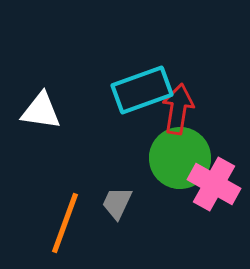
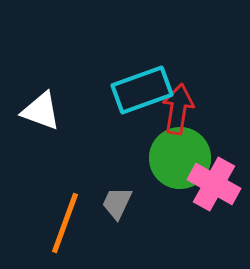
white triangle: rotated 12 degrees clockwise
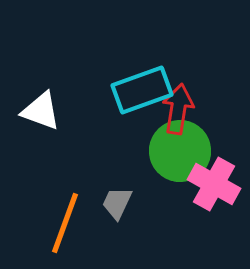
green circle: moved 7 px up
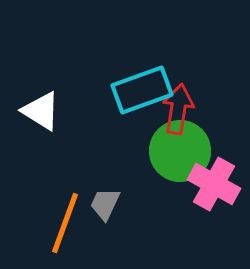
white triangle: rotated 12 degrees clockwise
gray trapezoid: moved 12 px left, 1 px down
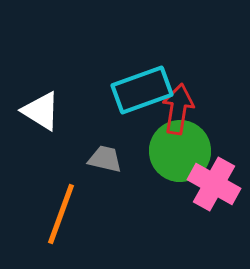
gray trapezoid: moved 45 px up; rotated 78 degrees clockwise
orange line: moved 4 px left, 9 px up
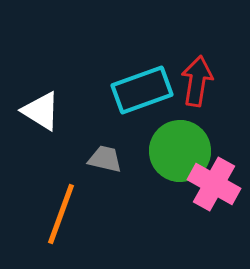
red arrow: moved 19 px right, 28 px up
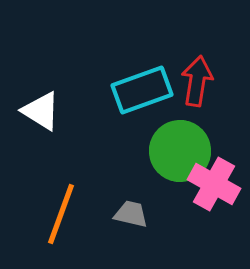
gray trapezoid: moved 26 px right, 55 px down
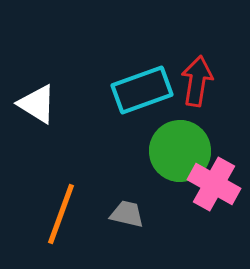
white triangle: moved 4 px left, 7 px up
gray trapezoid: moved 4 px left
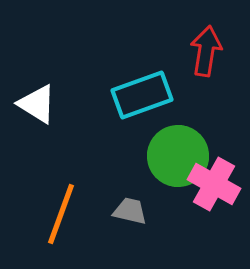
red arrow: moved 9 px right, 30 px up
cyan rectangle: moved 5 px down
green circle: moved 2 px left, 5 px down
gray trapezoid: moved 3 px right, 3 px up
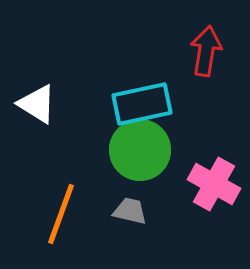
cyan rectangle: moved 9 px down; rotated 8 degrees clockwise
green circle: moved 38 px left, 6 px up
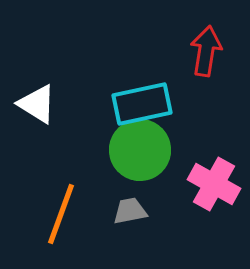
gray trapezoid: rotated 24 degrees counterclockwise
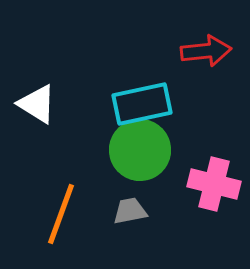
red arrow: rotated 75 degrees clockwise
pink cross: rotated 15 degrees counterclockwise
